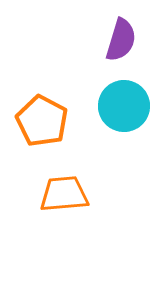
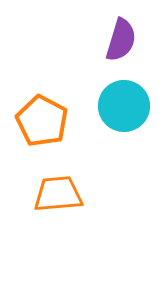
orange trapezoid: moved 6 px left
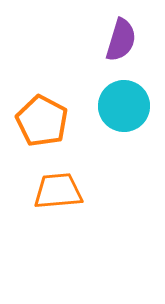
orange trapezoid: moved 3 px up
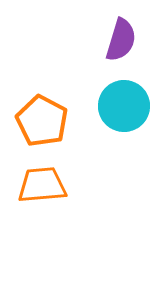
orange trapezoid: moved 16 px left, 6 px up
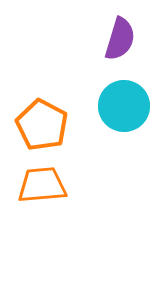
purple semicircle: moved 1 px left, 1 px up
orange pentagon: moved 4 px down
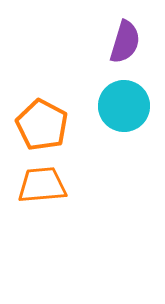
purple semicircle: moved 5 px right, 3 px down
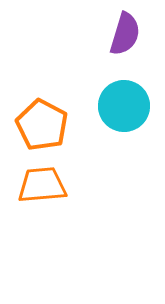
purple semicircle: moved 8 px up
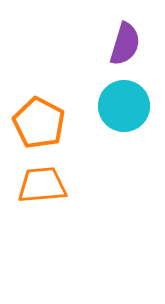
purple semicircle: moved 10 px down
orange pentagon: moved 3 px left, 2 px up
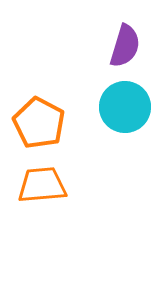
purple semicircle: moved 2 px down
cyan circle: moved 1 px right, 1 px down
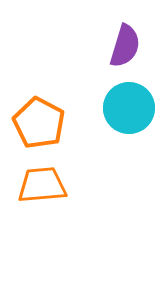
cyan circle: moved 4 px right, 1 px down
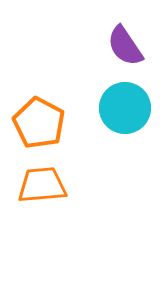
purple semicircle: rotated 129 degrees clockwise
cyan circle: moved 4 px left
